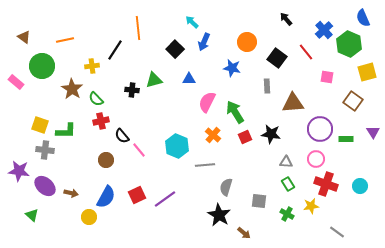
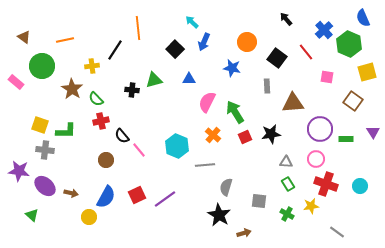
black star at (271, 134): rotated 18 degrees counterclockwise
brown arrow at (244, 233): rotated 56 degrees counterclockwise
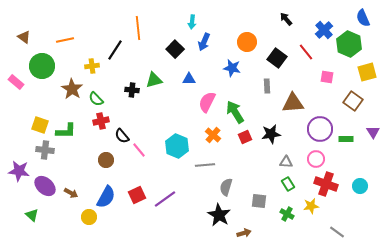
cyan arrow at (192, 22): rotated 128 degrees counterclockwise
brown arrow at (71, 193): rotated 16 degrees clockwise
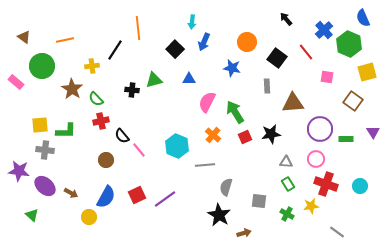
yellow square at (40, 125): rotated 24 degrees counterclockwise
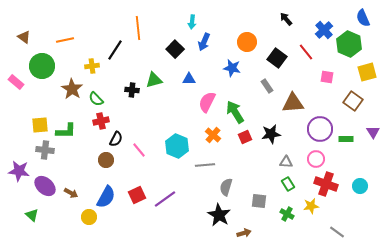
gray rectangle at (267, 86): rotated 32 degrees counterclockwise
black semicircle at (122, 136): moved 6 px left, 3 px down; rotated 112 degrees counterclockwise
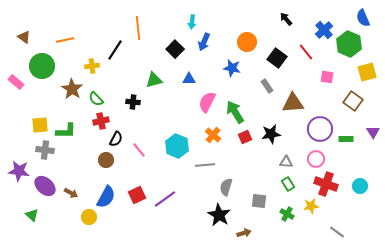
black cross at (132, 90): moved 1 px right, 12 px down
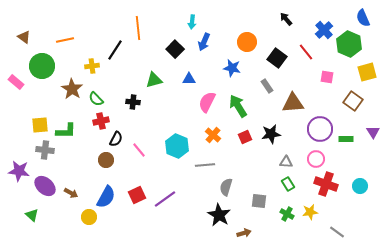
green arrow at (235, 112): moved 3 px right, 6 px up
yellow star at (311, 206): moved 1 px left, 6 px down
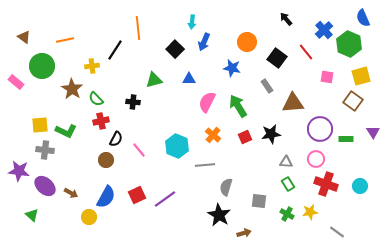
yellow square at (367, 72): moved 6 px left, 4 px down
green L-shape at (66, 131): rotated 25 degrees clockwise
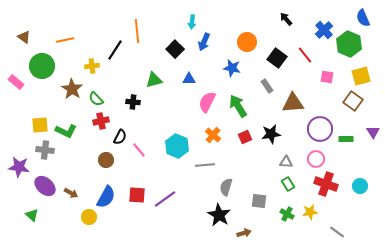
orange line at (138, 28): moved 1 px left, 3 px down
red line at (306, 52): moved 1 px left, 3 px down
black semicircle at (116, 139): moved 4 px right, 2 px up
purple star at (19, 171): moved 4 px up
red square at (137, 195): rotated 30 degrees clockwise
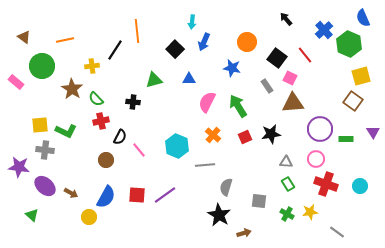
pink square at (327, 77): moved 37 px left, 1 px down; rotated 16 degrees clockwise
purple line at (165, 199): moved 4 px up
